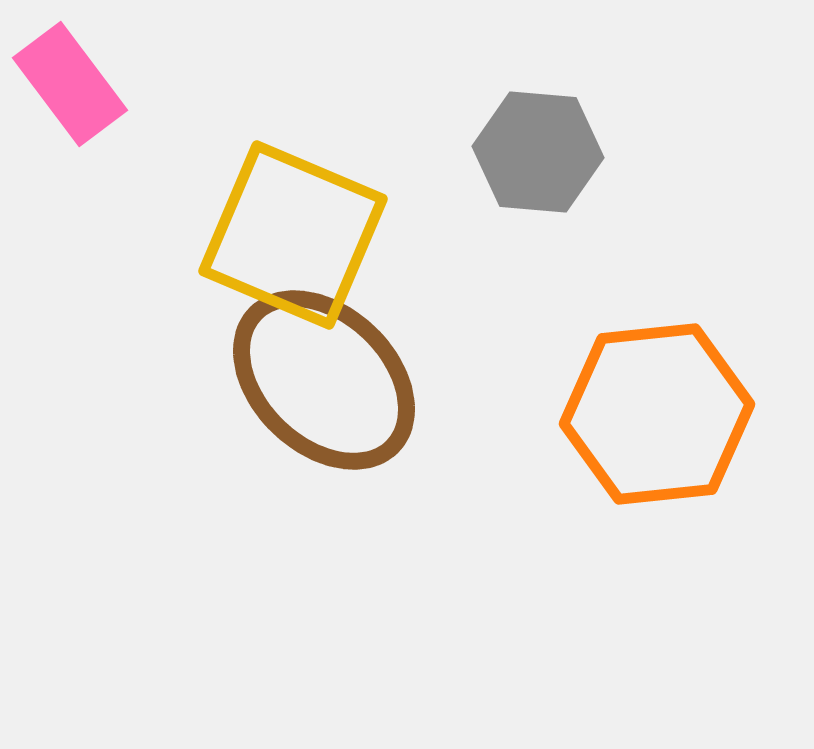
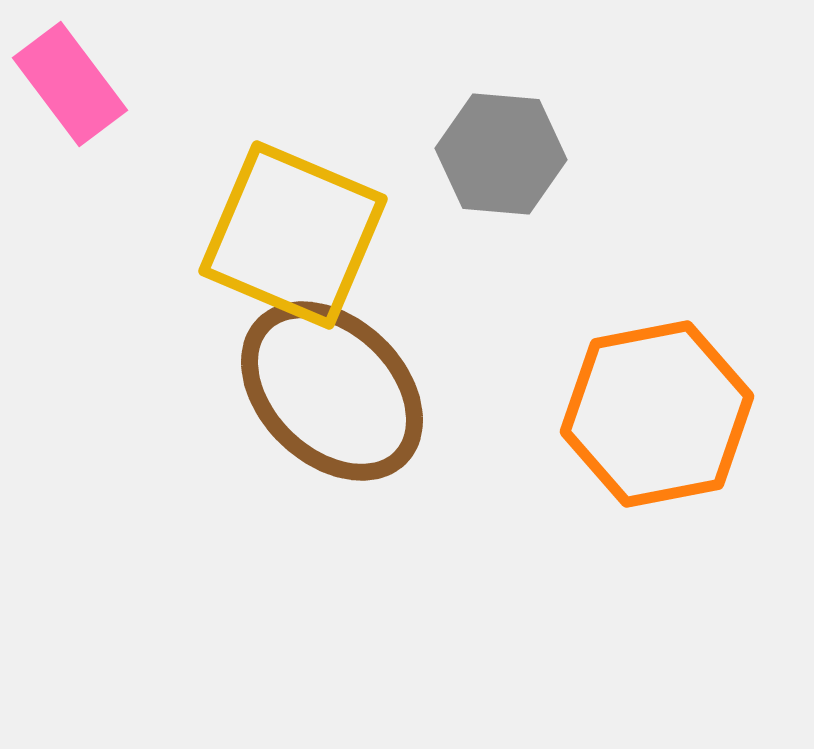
gray hexagon: moved 37 px left, 2 px down
brown ellipse: moved 8 px right, 11 px down
orange hexagon: rotated 5 degrees counterclockwise
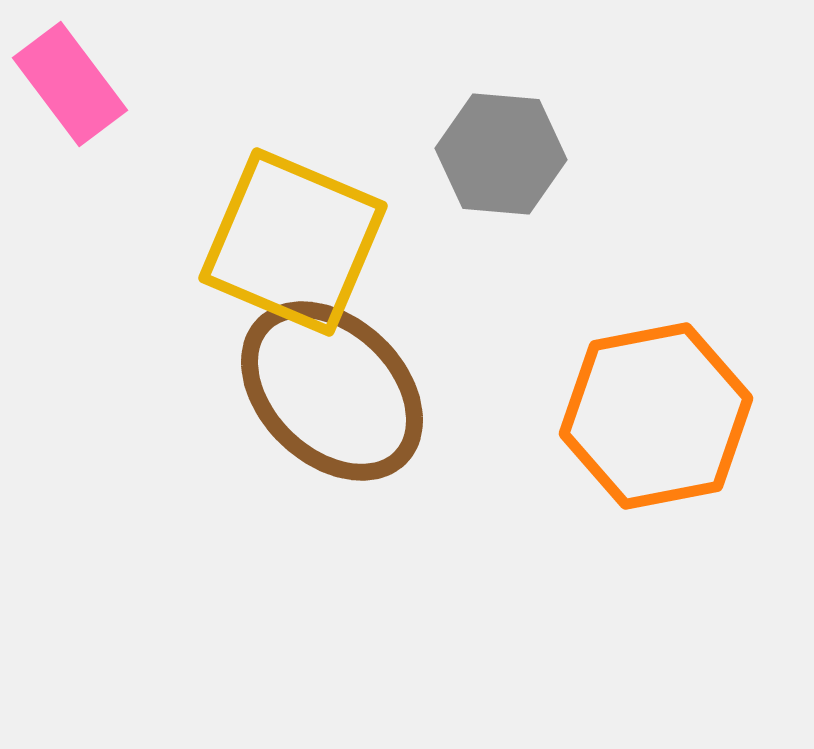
yellow square: moved 7 px down
orange hexagon: moved 1 px left, 2 px down
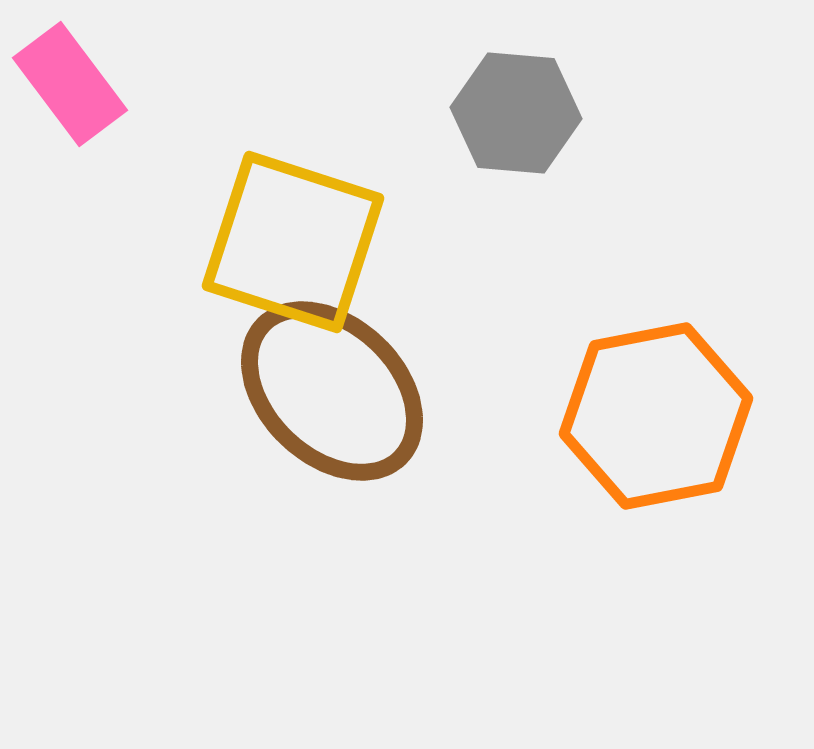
gray hexagon: moved 15 px right, 41 px up
yellow square: rotated 5 degrees counterclockwise
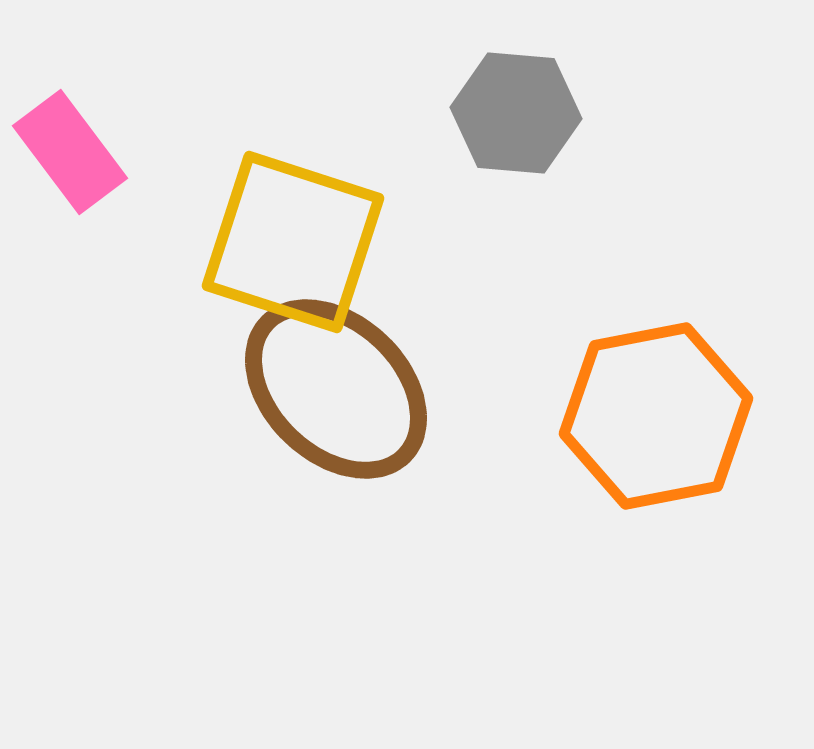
pink rectangle: moved 68 px down
brown ellipse: moved 4 px right, 2 px up
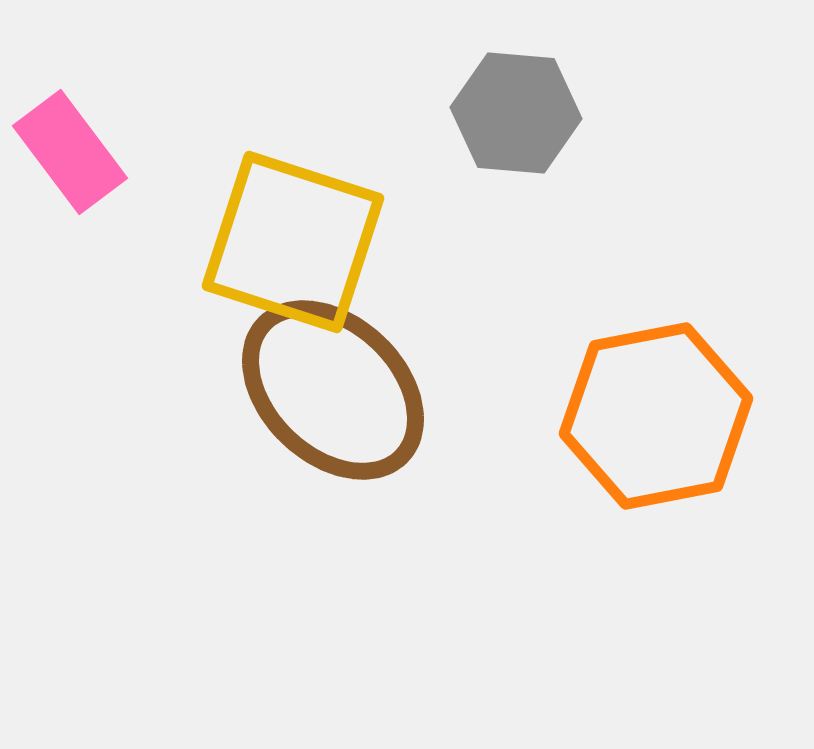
brown ellipse: moved 3 px left, 1 px down
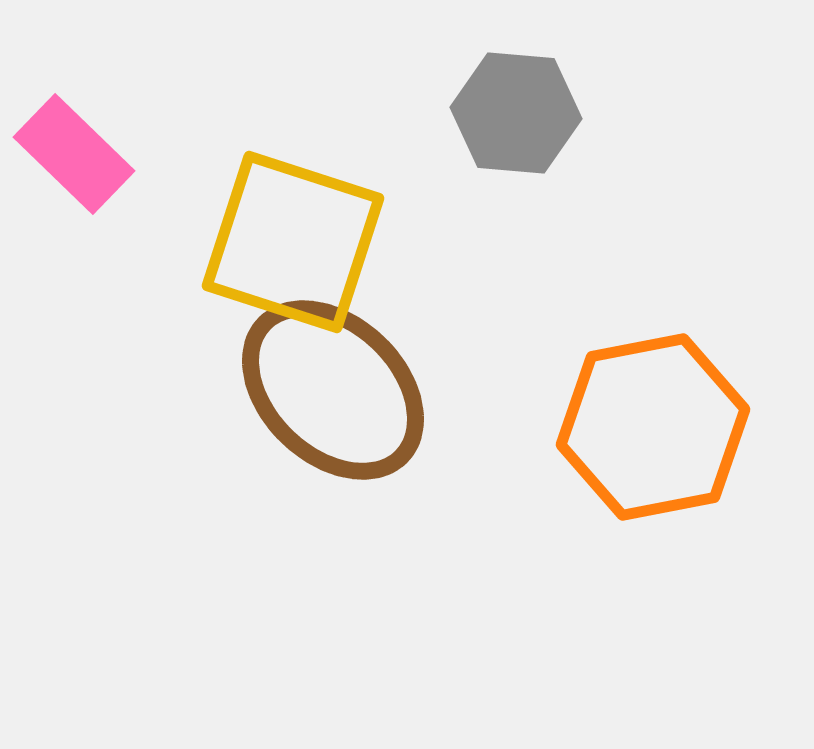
pink rectangle: moved 4 px right, 2 px down; rotated 9 degrees counterclockwise
orange hexagon: moved 3 px left, 11 px down
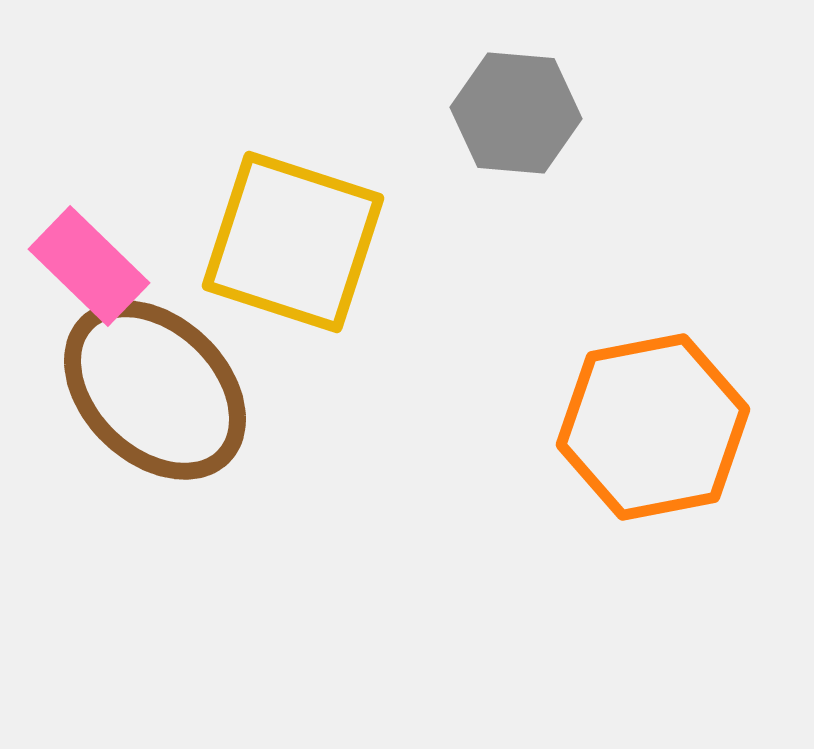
pink rectangle: moved 15 px right, 112 px down
brown ellipse: moved 178 px left
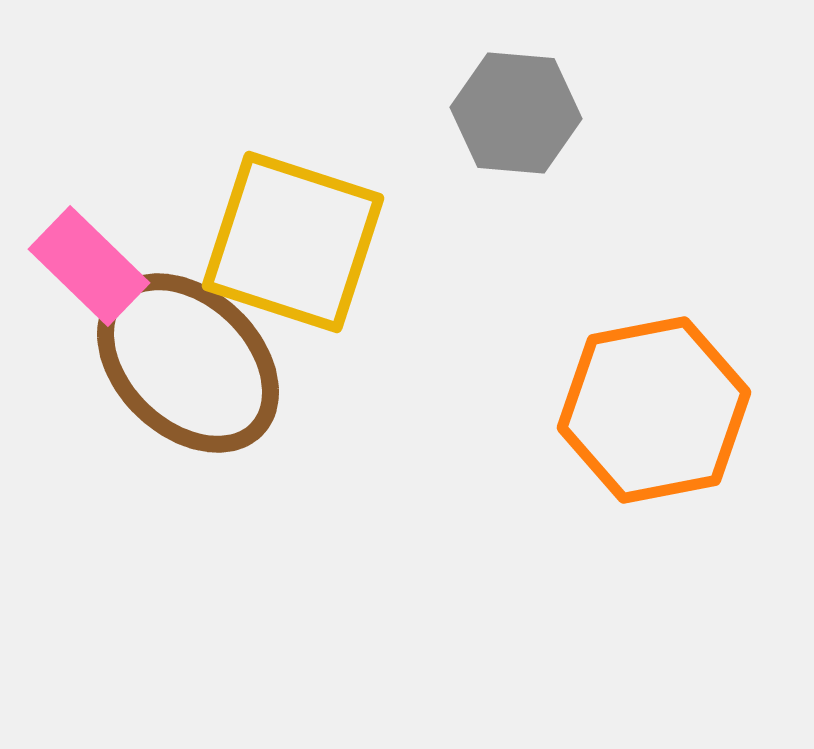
brown ellipse: moved 33 px right, 27 px up
orange hexagon: moved 1 px right, 17 px up
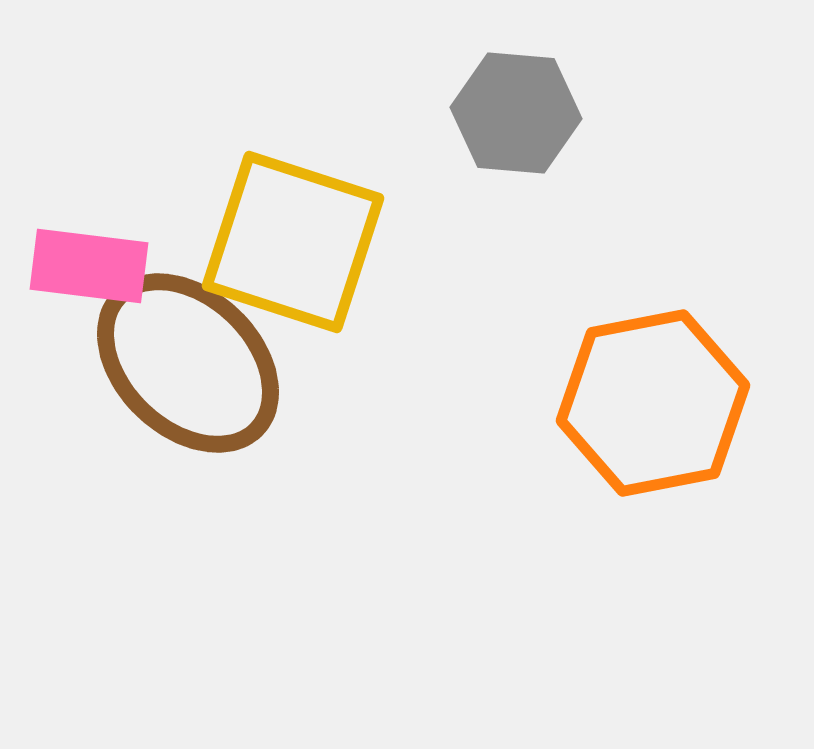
pink rectangle: rotated 37 degrees counterclockwise
orange hexagon: moved 1 px left, 7 px up
